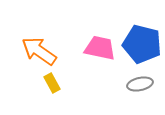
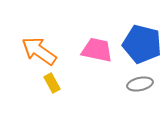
pink trapezoid: moved 3 px left, 2 px down
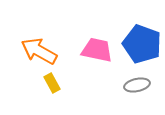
blue pentagon: rotated 6 degrees clockwise
orange arrow: rotated 6 degrees counterclockwise
gray ellipse: moved 3 px left, 1 px down
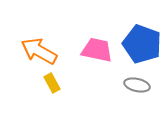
gray ellipse: rotated 25 degrees clockwise
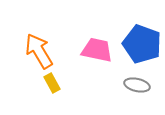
orange arrow: rotated 30 degrees clockwise
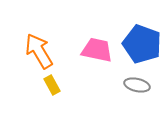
yellow rectangle: moved 2 px down
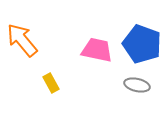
orange arrow: moved 17 px left, 11 px up; rotated 9 degrees counterclockwise
yellow rectangle: moved 1 px left, 2 px up
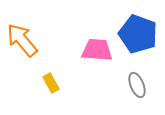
blue pentagon: moved 4 px left, 10 px up
pink trapezoid: rotated 8 degrees counterclockwise
gray ellipse: rotated 55 degrees clockwise
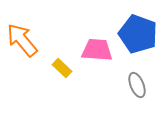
yellow rectangle: moved 11 px right, 15 px up; rotated 18 degrees counterclockwise
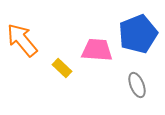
blue pentagon: rotated 30 degrees clockwise
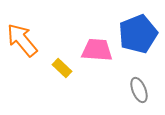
gray ellipse: moved 2 px right, 5 px down
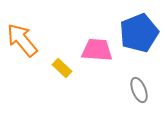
blue pentagon: moved 1 px right, 1 px up
